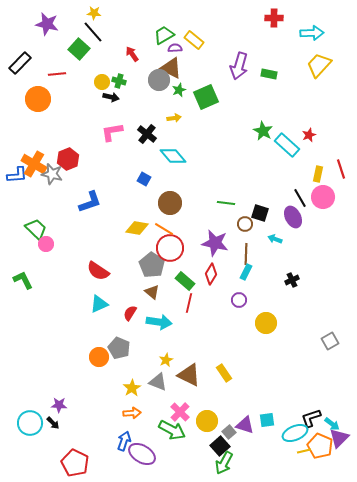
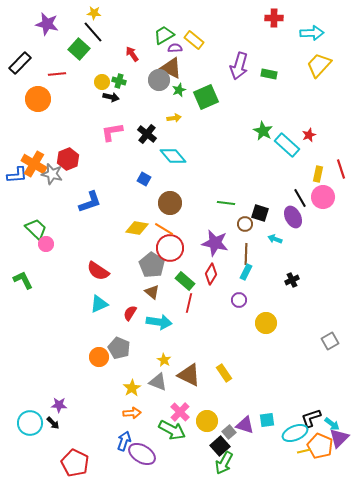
yellow star at (166, 360): moved 2 px left; rotated 16 degrees counterclockwise
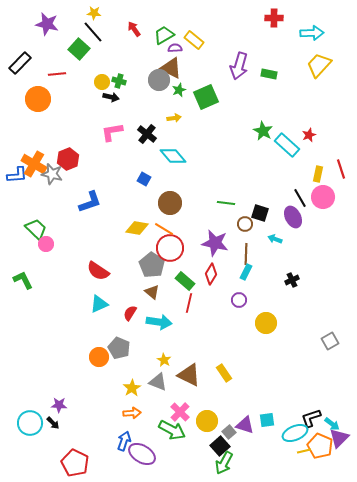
red arrow at (132, 54): moved 2 px right, 25 px up
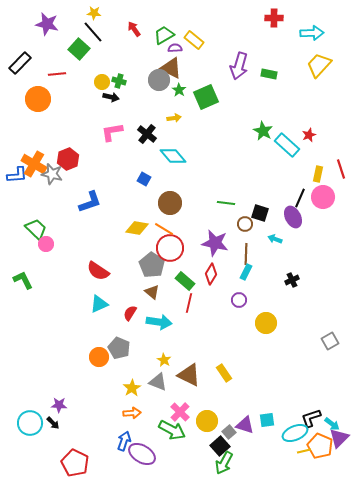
green star at (179, 90): rotated 16 degrees counterclockwise
black line at (300, 198): rotated 54 degrees clockwise
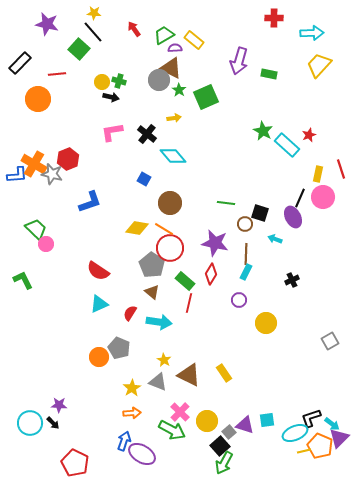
purple arrow at (239, 66): moved 5 px up
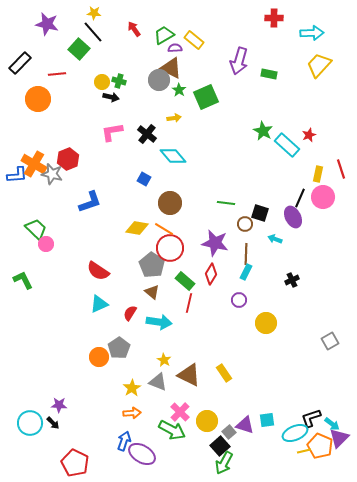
gray pentagon at (119, 348): rotated 15 degrees clockwise
